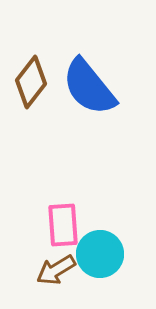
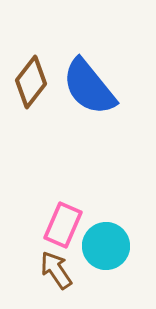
pink rectangle: rotated 27 degrees clockwise
cyan circle: moved 6 px right, 8 px up
brown arrow: rotated 87 degrees clockwise
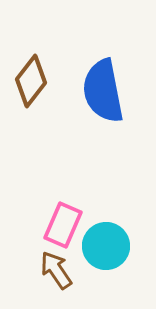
brown diamond: moved 1 px up
blue semicircle: moved 14 px right, 4 px down; rotated 28 degrees clockwise
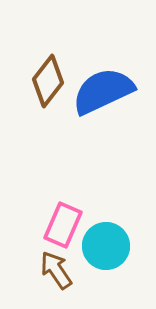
brown diamond: moved 17 px right
blue semicircle: rotated 76 degrees clockwise
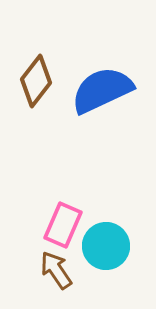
brown diamond: moved 12 px left
blue semicircle: moved 1 px left, 1 px up
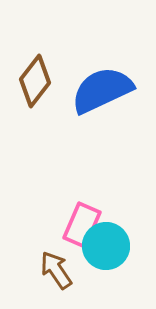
brown diamond: moved 1 px left
pink rectangle: moved 19 px right
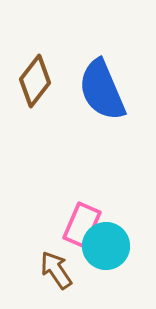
blue semicircle: rotated 88 degrees counterclockwise
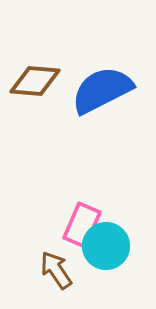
brown diamond: rotated 57 degrees clockwise
blue semicircle: rotated 86 degrees clockwise
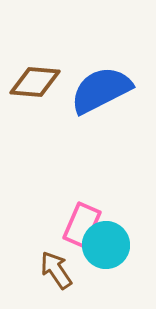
brown diamond: moved 1 px down
blue semicircle: moved 1 px left
cyan circle: moved 1 px up
